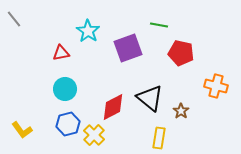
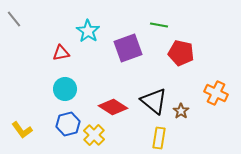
orange cross: moved 7 px down; rotated 10 degrees clockwise
black triangle: moved 4 px right, 3 px down
red diamond: rotated 60 degrees clockwise
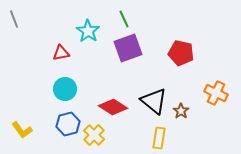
gray line: rotated 18 degrees clockwise
green line: moved 35 px left, 6 px up; rotated 54 degrees clockwise
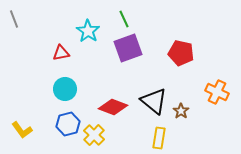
orange cross: moved 1 px right, 1 px up
red diamond: rotated 12 degrees counterclockwise
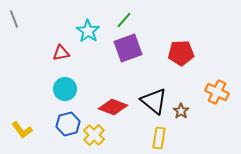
green line: moved 1 px down; rotated 66 degrees clockwise
red pentagon: rotated 15 degrees counterclockwise
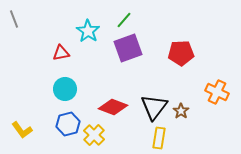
black triangle: moved 6 px down; rotated 28 degrees clockwise
